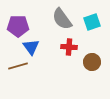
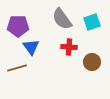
brown line: moved 1 px left, 2 px down
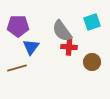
gray semicircle: moved 12 px down
blue triangle: rotated 12 degrees clockwise
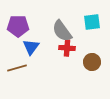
cyan square: rotated 12 degrees clockwise
red cross: moved 2 px left, 1 px down
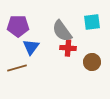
red cross: moved 1 px right
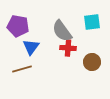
purple pentagon: rotated 10 degrees clockwise
brown line: moved 5 px right, 1 px down
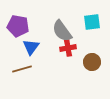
red cross: rotated 14 degrees counterclockwise
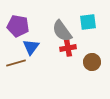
cyan square: moved 4 px left
brown line: moved 6 px left, 6 px up
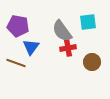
brown line: rotated 36 degrees clockwise
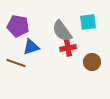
blue triangle: rotated 36 degrees clockwise
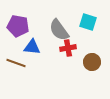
cyan square: rotated 24 degrees clockwise
gray semicircle: moved 3 px left, 1 px up
blue triangle: moved 1 px right; rotated 24 degrees clockwise
